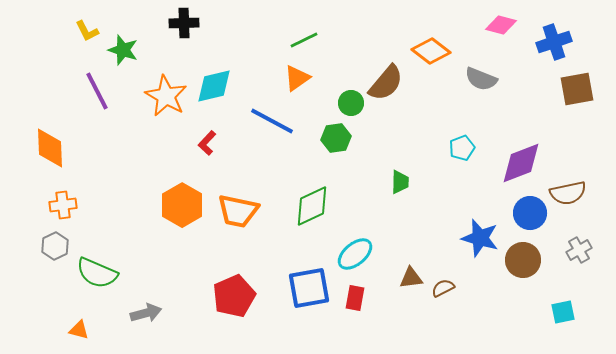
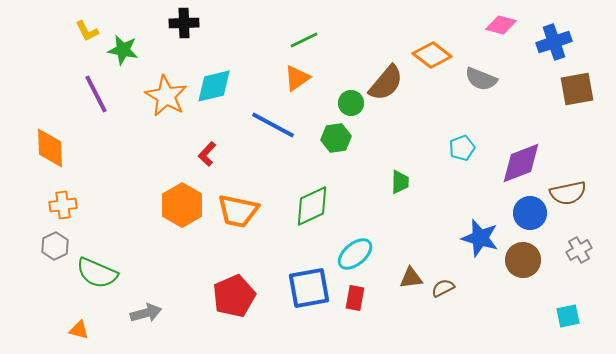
green star at (123, 50): rotated 8 degrees counterclockwise
orange diamond at (431, 51): moved 1 px right, 4 px down
purple line at (97, 91): moved 1 px left, 3 px down
blue line at (272, 121): moved 1 px right, 4 px down
red L-shape at (207, 143): moved 11 px down
cyan square at (563, 312): moved 5 px right, 4 px down
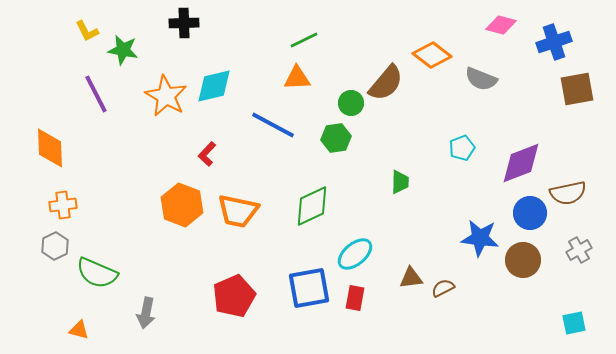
orange triangle at (297, 78): rotated 32 degrees clockwise
orange hexagon at (182, 205): rotated 9 degrees counterclockwise
blue star at (480, 238): rotated 9 degrees counterclockwise
gray arrow at (146, 313): rotated 116 degrees clockwise
cyan square at (568, 316): moved 6 px right, 7 px down
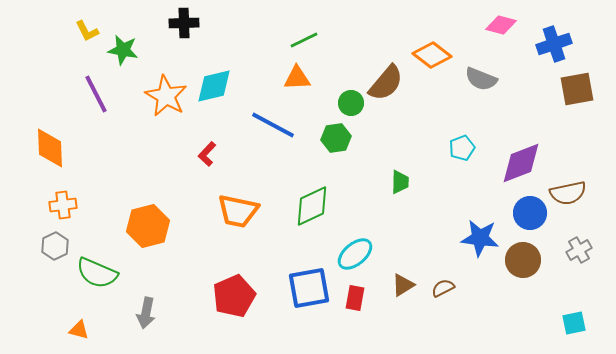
blue cross at (554, 42): moved 2 px down
orange hexagon at (182, 205): moved 34 px left, 21 px down; rotated 24 degrees clockwise
brown triangle at (411, 278): moved 8 px left, 7 px down; rotated 25 degrees counterclockwise
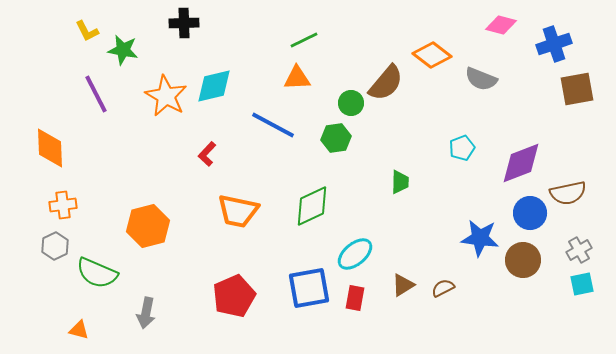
cyan square at (574, 323): moved 8 px right, 39 px up
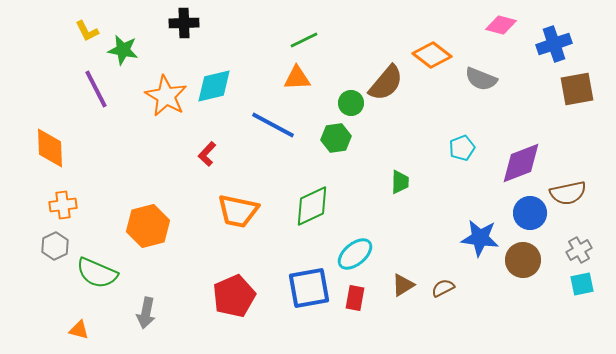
purple line at (96, 94): moved 5 px up
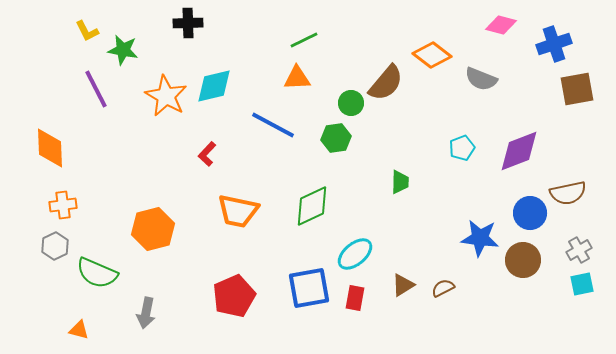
black cross at (184, 23): moved 4 px right
purple diamond at (521, 163): moved 2 px left, 12 px up
orange hexagon at (148, 226): moved 5 px right, 3 px down
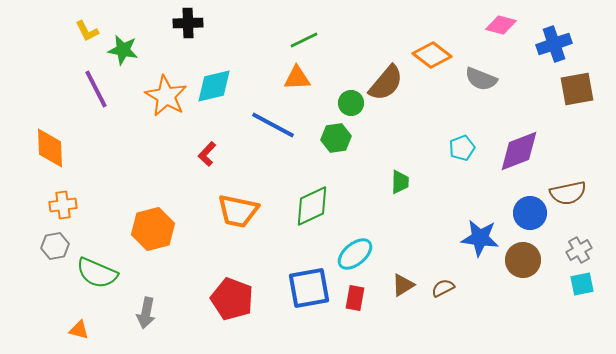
gray hexagon at (55, 246): rotated 16 degrees clockwise
red pentagon at (234, 296): moved 2 px left, 3 px down; rotated 27 degrees counterclockwise
